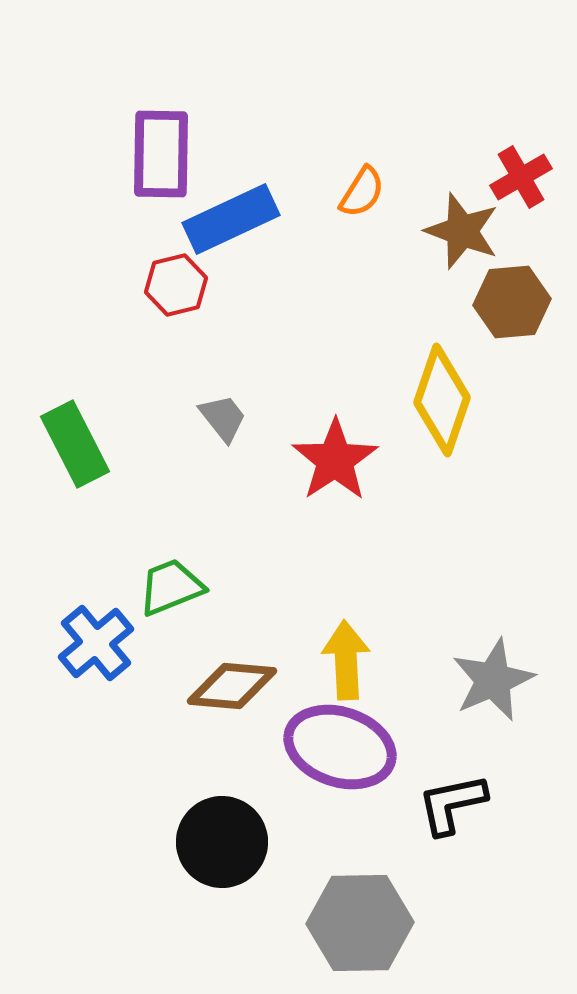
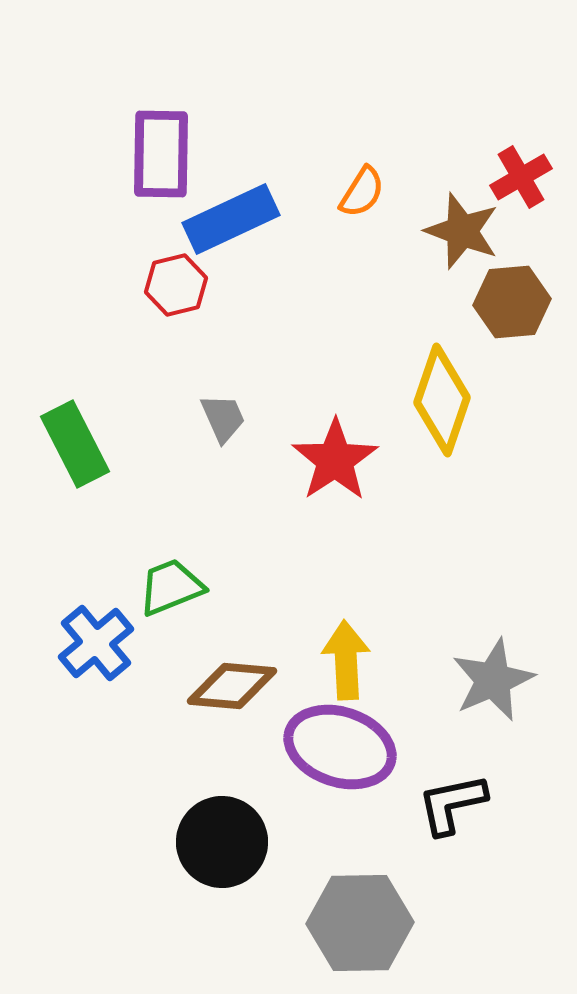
gray trapezoid: rotated 14 degrees clockwise
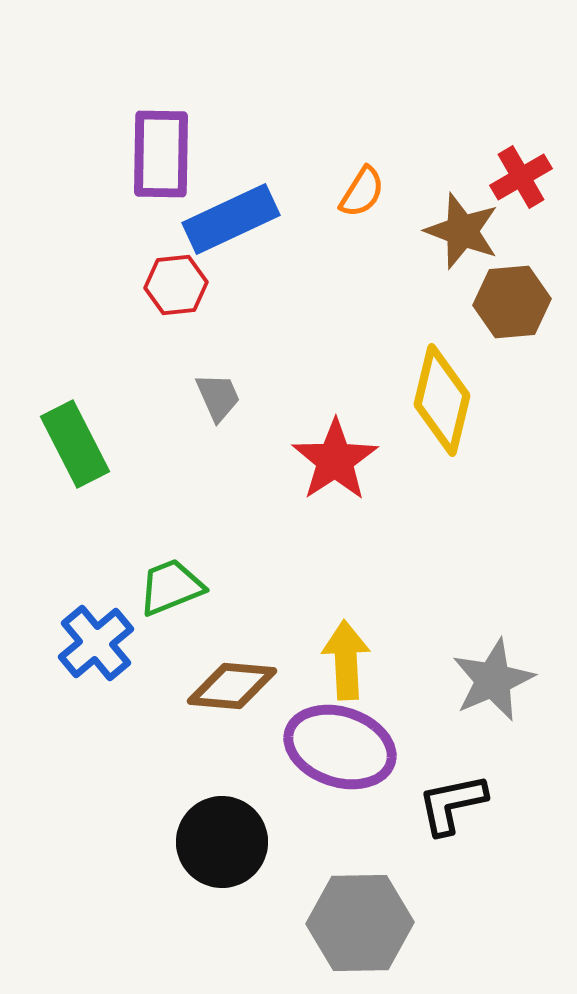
red hexagon: rotated 8 degrees clockwise
yellow diamond: rotated 5 degrees counterclockwise
gray trapezoid: moved 5 px left, 21 px up
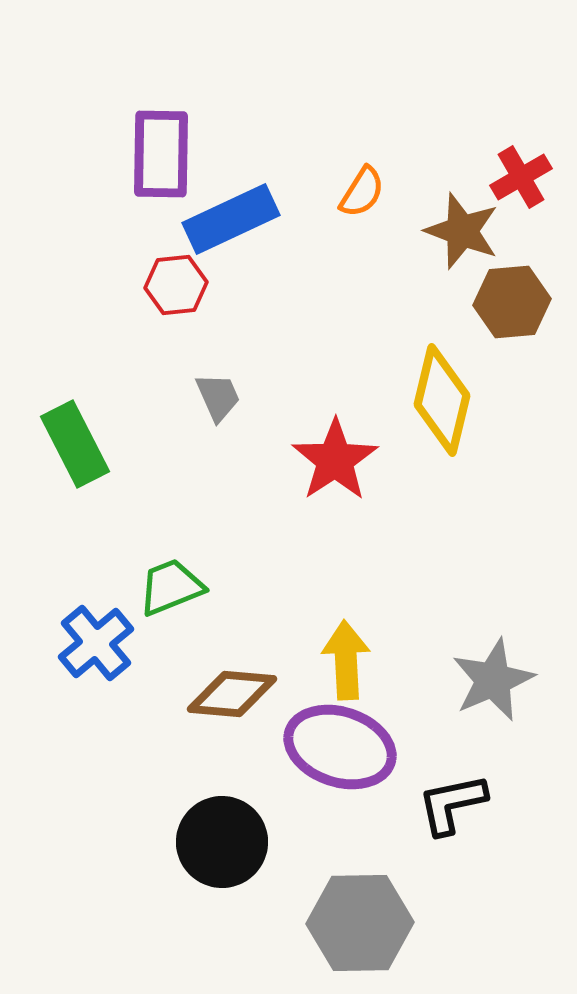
brown diamond: moved 8 px down
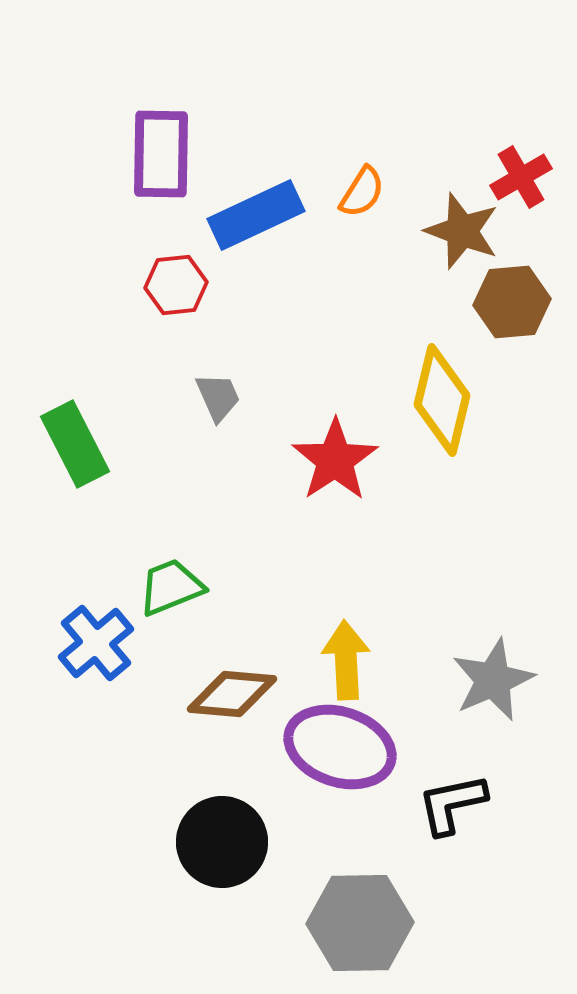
blue rectangle: moved 25 px right, 4 px up
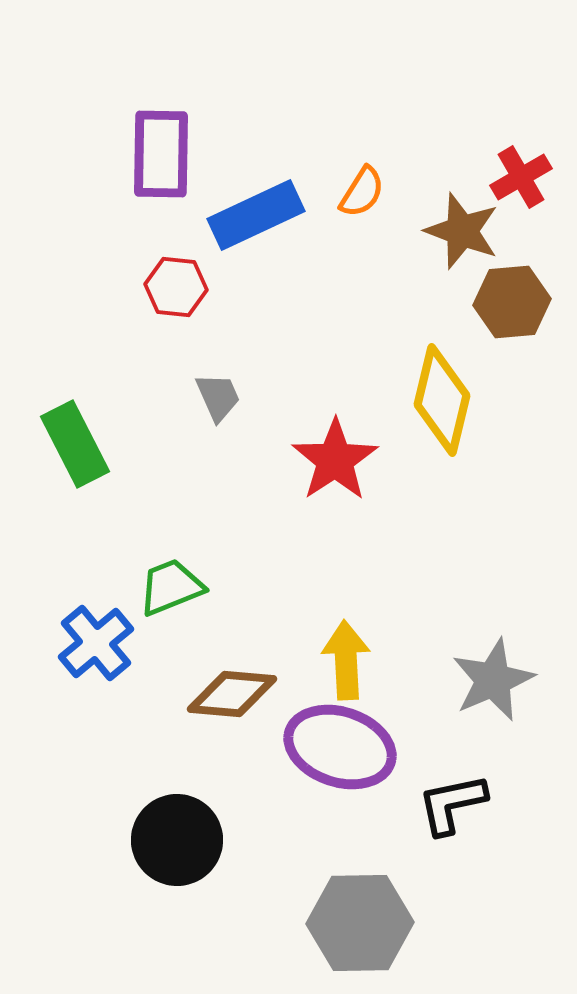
red hexagon: moved 2 px down; rotated 12 degrees clockwise
black circle: moved 45 px left, 2 px up
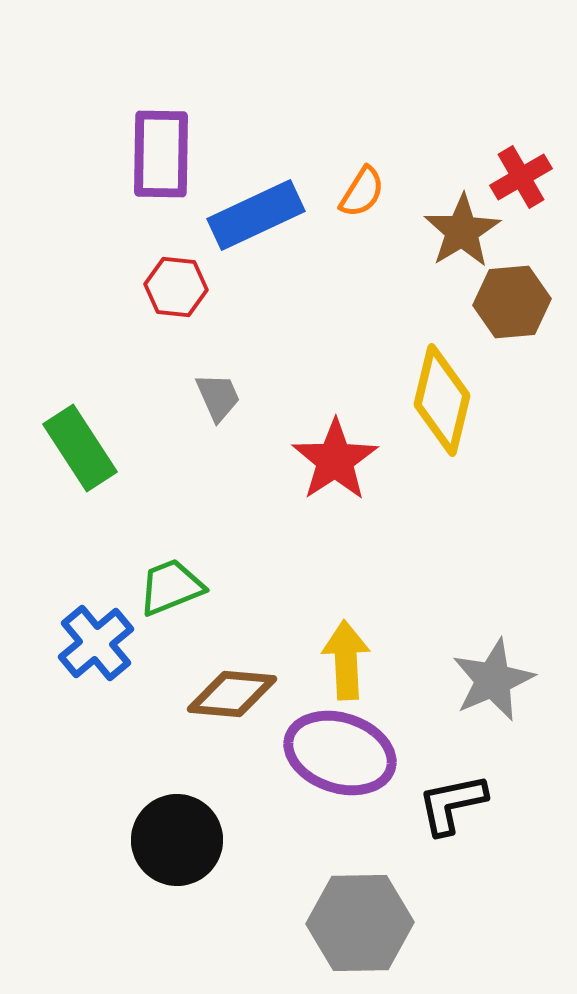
brown star: rotated 20 degrees clockwise
green rectangle: moved 5 px right, 4 px down; rotated 6 degrees counterclockwise
purple ellipse: moved 6 px down
